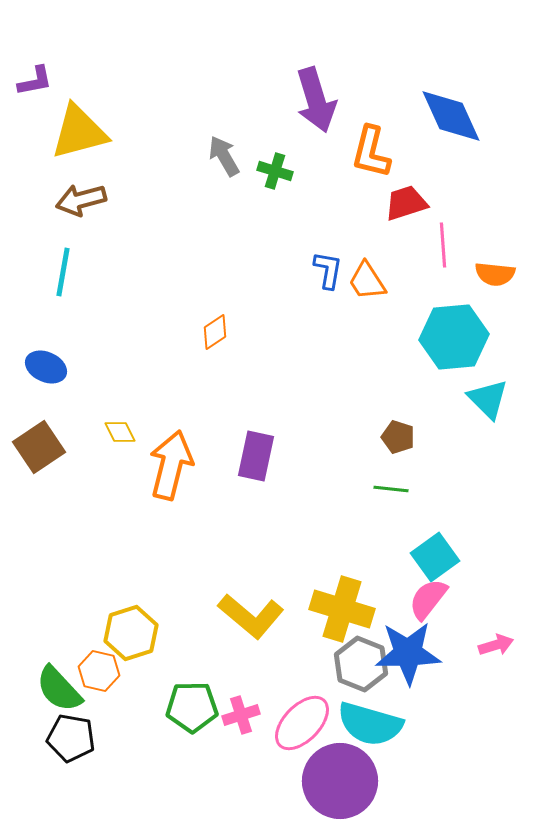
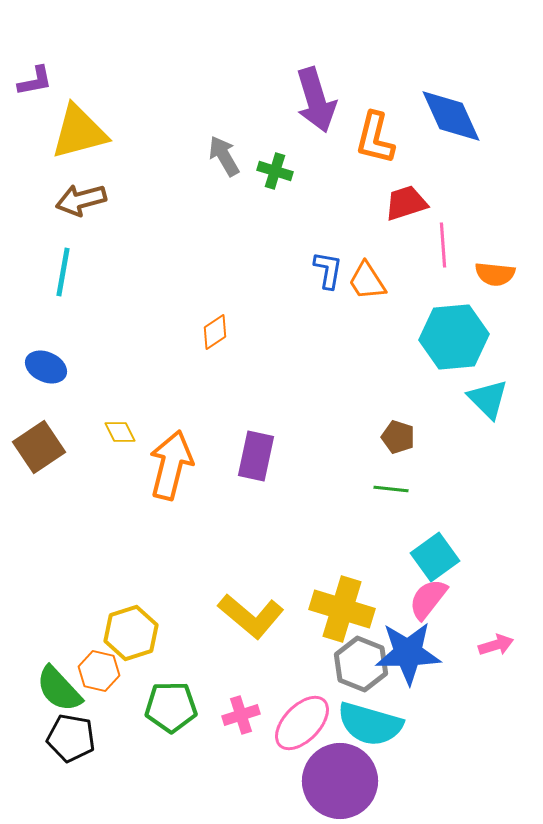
orange L-shape: moved 4 px right, 14 px up
green pentagon: moved 21 px left
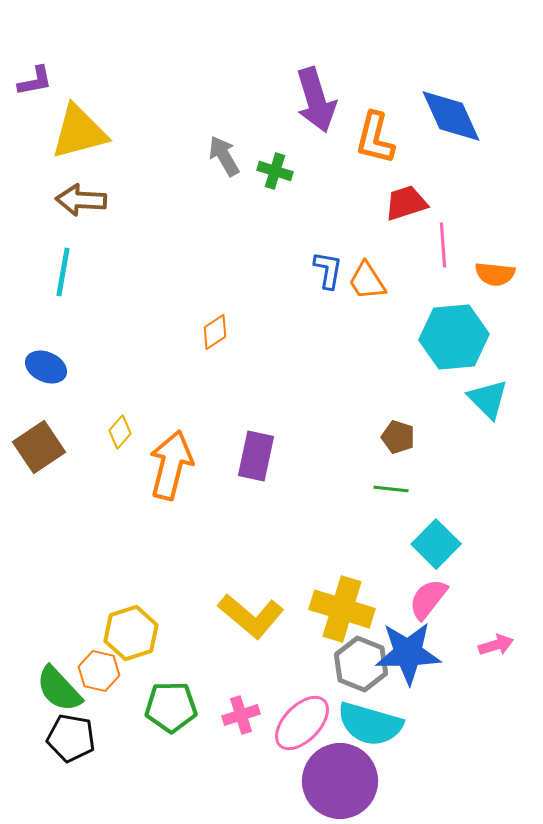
brown arrow: rotated 18 degrees clockwise
yellow diamond: rotated 68 degrees clockwise
cyan square: moved 1 px right, 13 px up; rotated 9 degrees counterclockwise
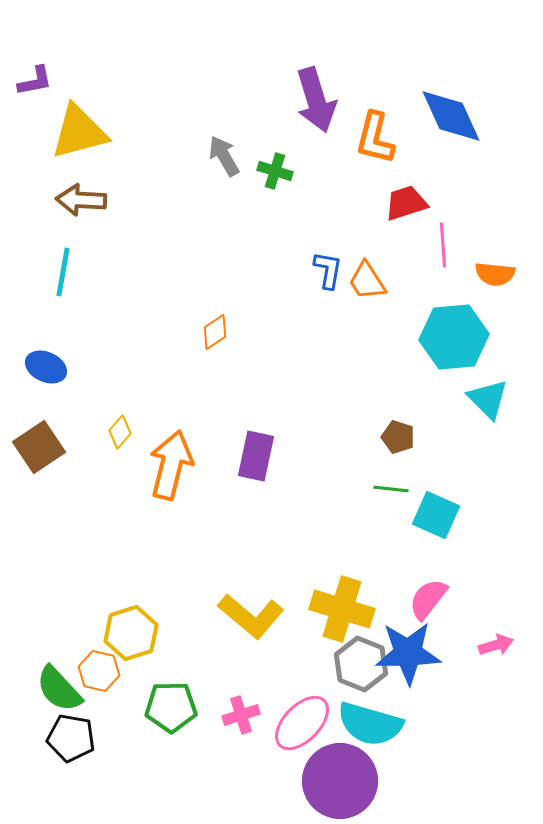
cyan square: moved 29 px up; rotated 21 degrees counterclockwise
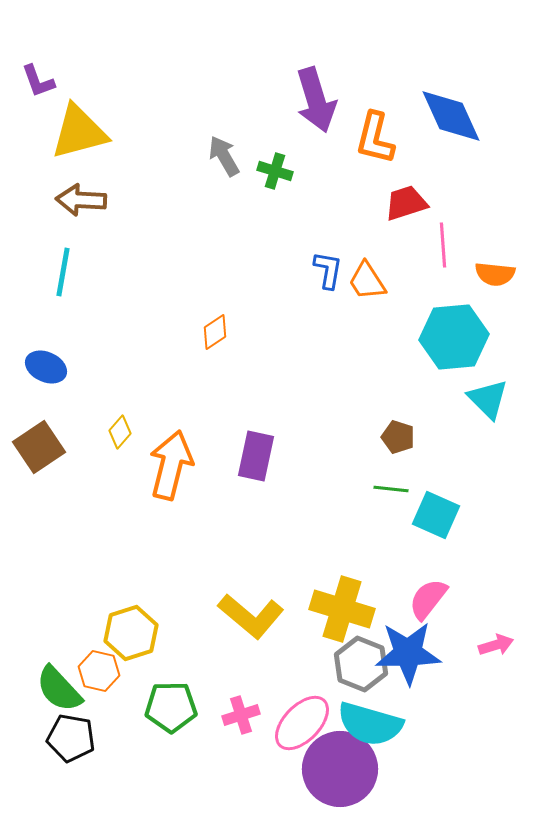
purple L-shape: moved 3 px right; rotated 81 degrees clockwise
purple circle: moved 12 px up
